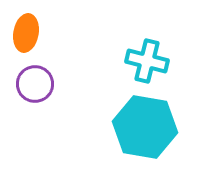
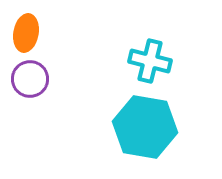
cyan cross: moved 3 px right
purple circle: moved 5 px left, 5 px up
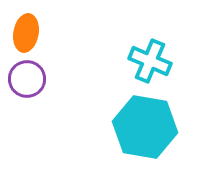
cyan cross: rotated 9 degrees clockwise
purple circle: moved 3 px left
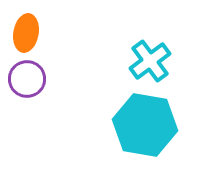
cyan cross: rotated 30 degrees clockwise
cyan hexagon: moved 2 px up
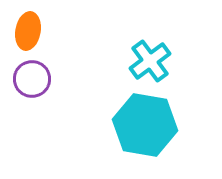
orange ellipse: moved 2 px right, 2 px up
purple circle: moved 5 px right
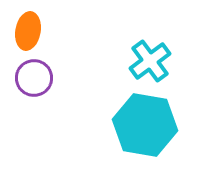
purple circle: moved 2 px right, 1 px up
